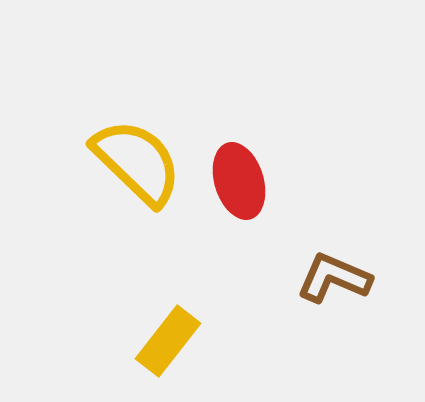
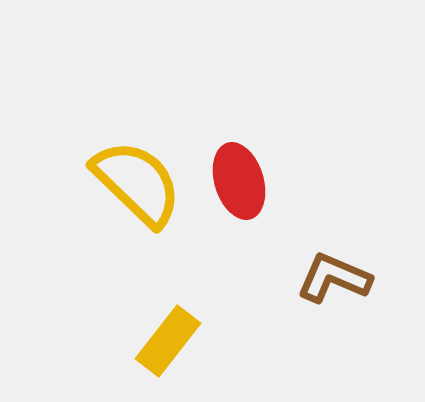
yellow semicircle: moved 21 px down
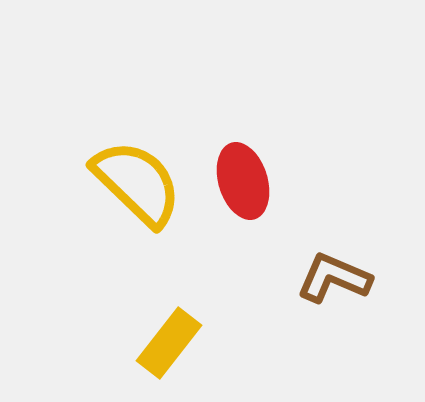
red ellipse: moved 4 px right
yellow rectangle: moved 1 px right, 2 px down
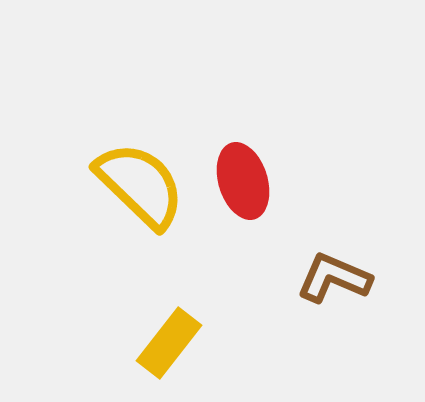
yellow semicircle: moved 3 px right, 2 px down
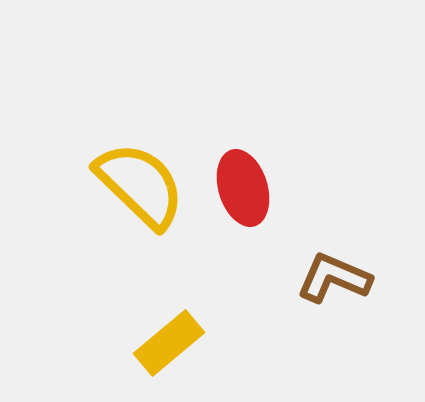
red ellipse: moved 7 px down
yellow rectangle: rotated 12 degrees clockwise
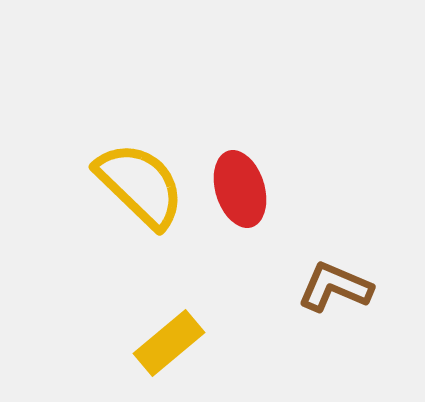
red ellipse: moved 3 px left, 1 px down
brown L-shape: moved 1 px right, 9 px down
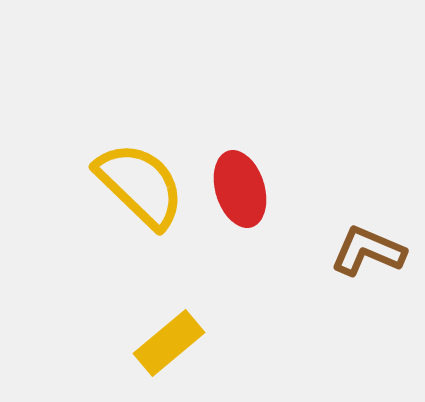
brown L-shape: moved 33 px right, 36 px up
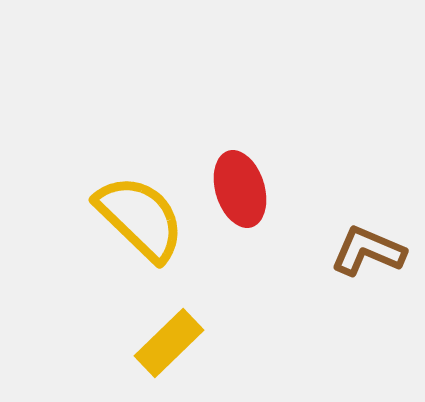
yellow semicircle: moved 33 px down
yellow rectangle: rotated 4 degrees counterclockwise
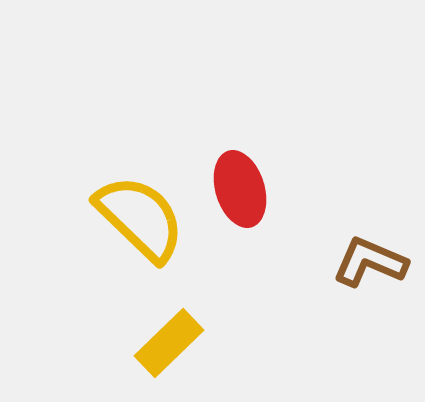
brown L-shape: moved 2 px right, 11 px down
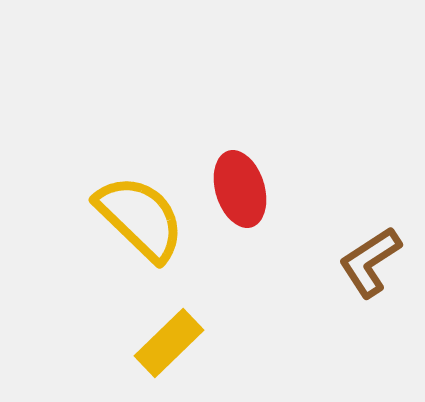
brown L-shape: rotated 56 degrees counterclockwise
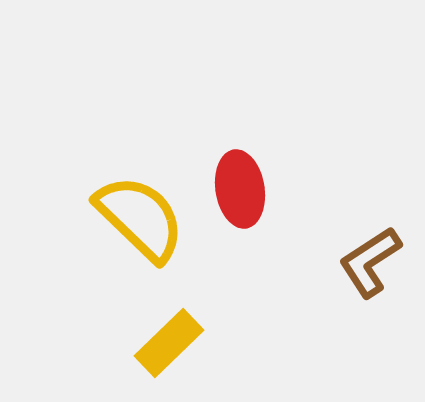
red ellipse: rotated 8 degrees clockwise
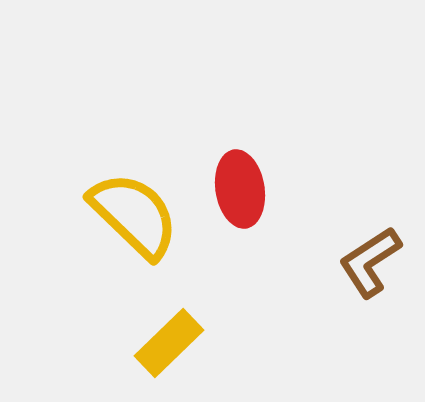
yellow semicircle: moved 6 px left, 3 px up
